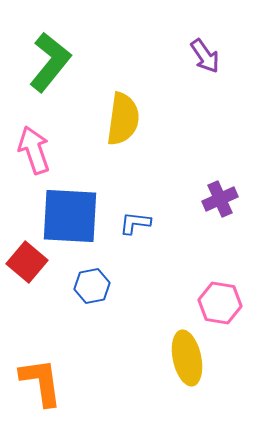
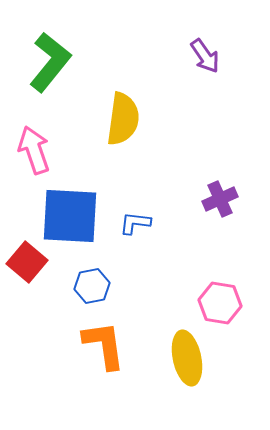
orange L-shape: moved 63 px right, 37 px up
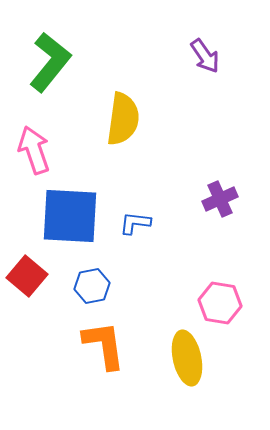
red square: moved 14 px down
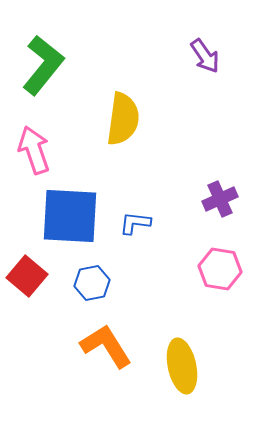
green L-shape: moved 7 px left, 3 px down
blue hexagon: moved 3 px up
pink hexagon: moved 34 px up
orange L-shape: moved 2 px right, 1 px down; rotated 24 degrees counterclockwise
yellow ellipse: moved 5 px left, 8 px down
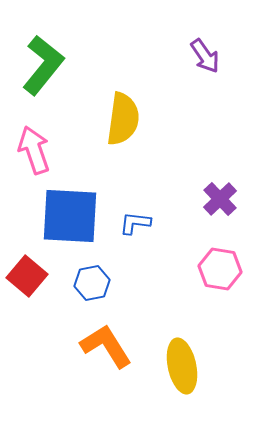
purple cross: rotated 20 degrees counterclockwise
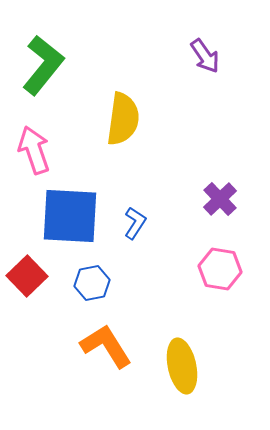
blue L-shape: rotated 116 degrees clockwise
red square: rotated 6 degrees clockwise
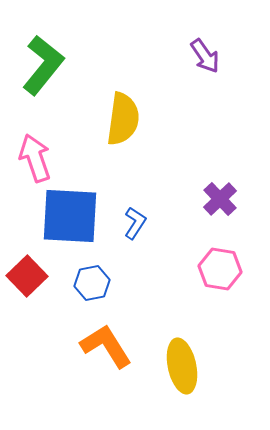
pink arrow: moved 1 px right, 8 px down
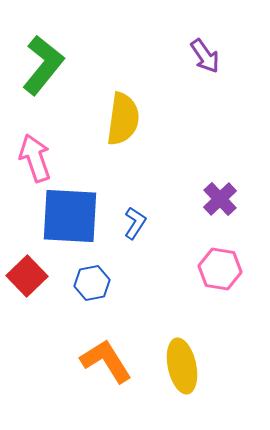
orange L-shape: moved 15 px down
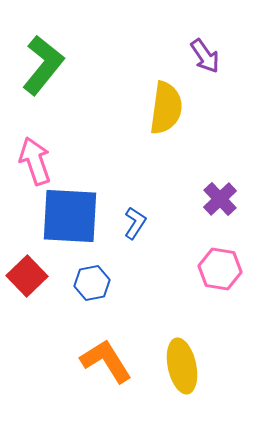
yellow semicircle: moved 43 px right, 11 px up
pink arrow: moved 3 px down
